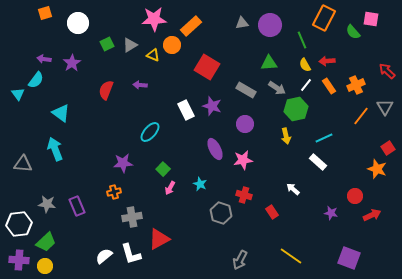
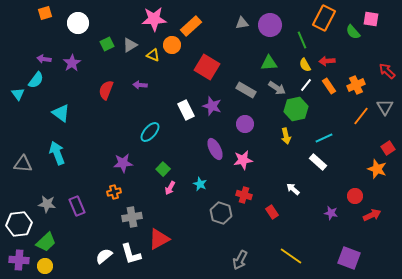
cyan arrow at (55, 149): moved 2 px right, 4 px down
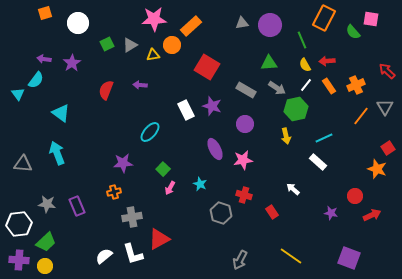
yellow triangle at (153, 55): rotated 32 degrees counterclockwise
white L-shape at (131, 254): moved 2 px right
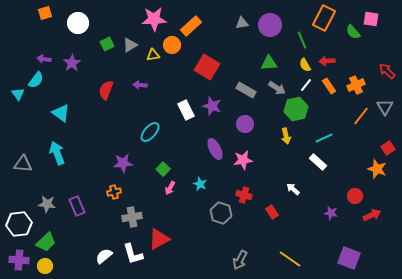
yellow line at (291, 256): moved 1 px left, 3 px down
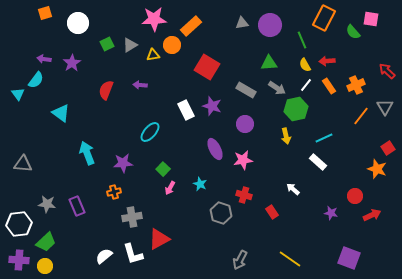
cyan arrow at (57, 153): moved 30 px right
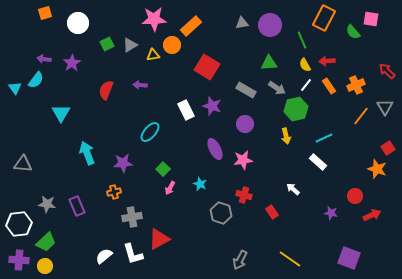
cyan triangle at (18, 94): moved 3 px left, 6 px up
cyan triangle at (61, 113): rotated 24 degrees clockwise
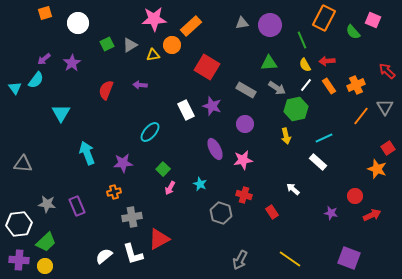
pink square at (371, 19): moved 2 px right, 1 px down; rotated 14 degrees clockwise
purple arrow at (44, 59): rotated 48 degrees counterclockwise
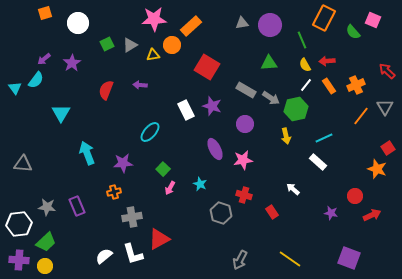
gray arrow at (277, 88): moved 6 px left, 10 px down
gray star at (47, 204): moved 3 px down
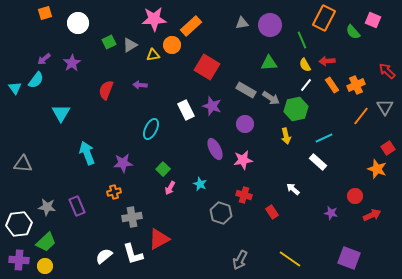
green square at (107, 44): moved 2 px right, 2 px up
orange rectangle at (329, 86): moved 3 px right, 1 px up
cyan ellipse at (150, 132): moved 1 px right, 3 px up; rotated 15 degrees counterclockwise
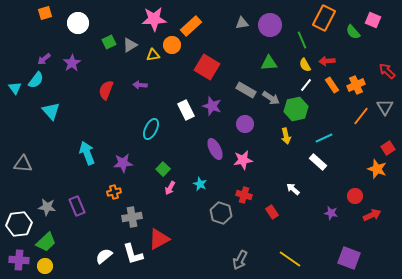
cyan triangle at (61, 113): moved 10 px left, 2 px up; rotated 12 degrees counterclockwise
